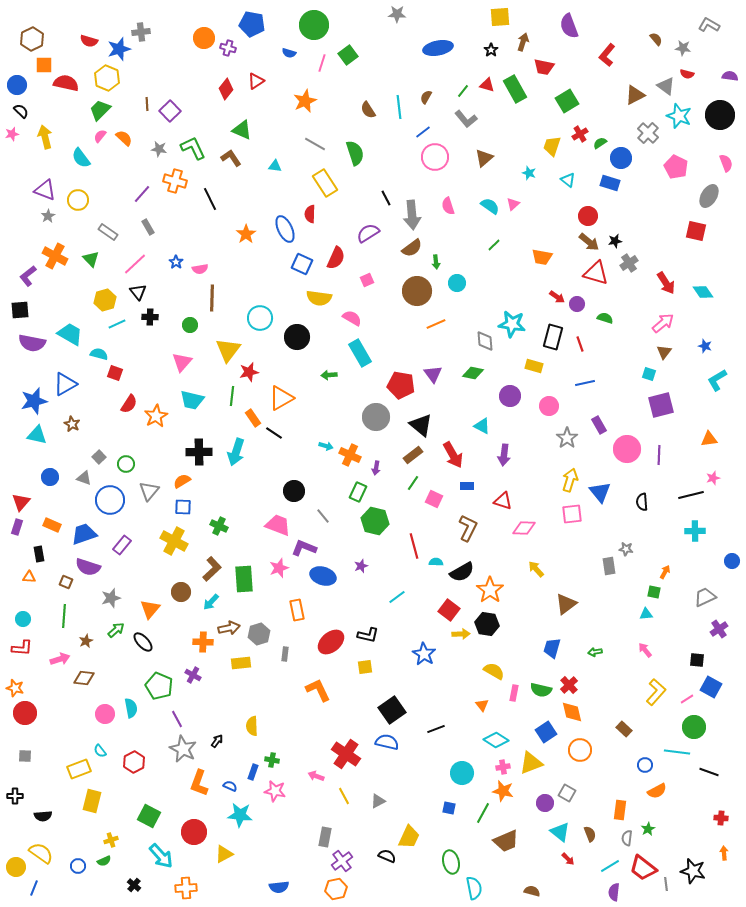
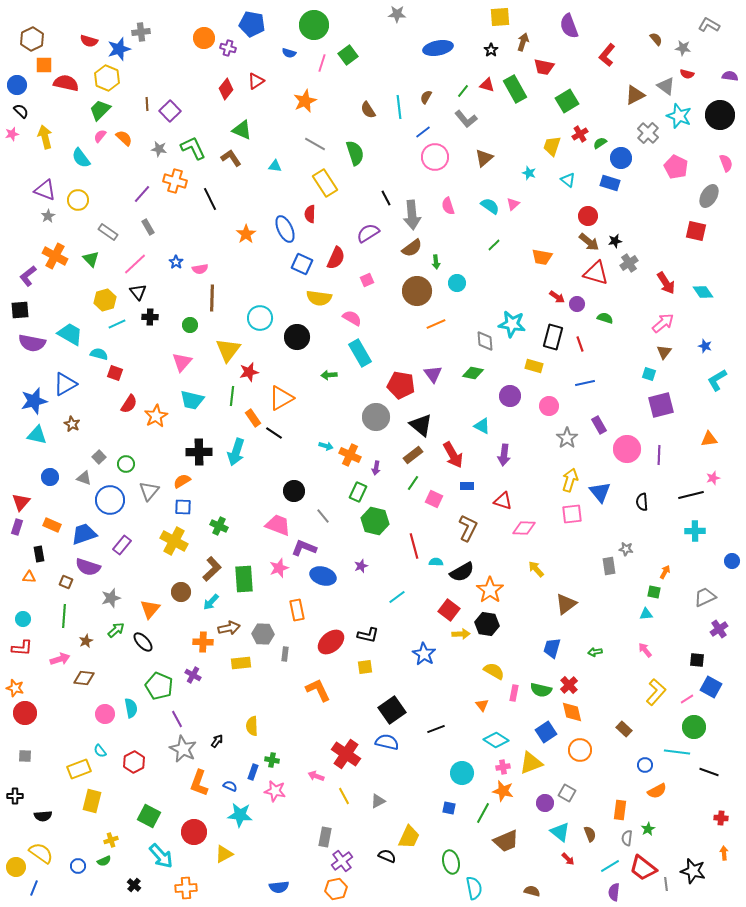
gray hexagon at (259, 634): moved 4 px right; rotated 20 degrees clockwise
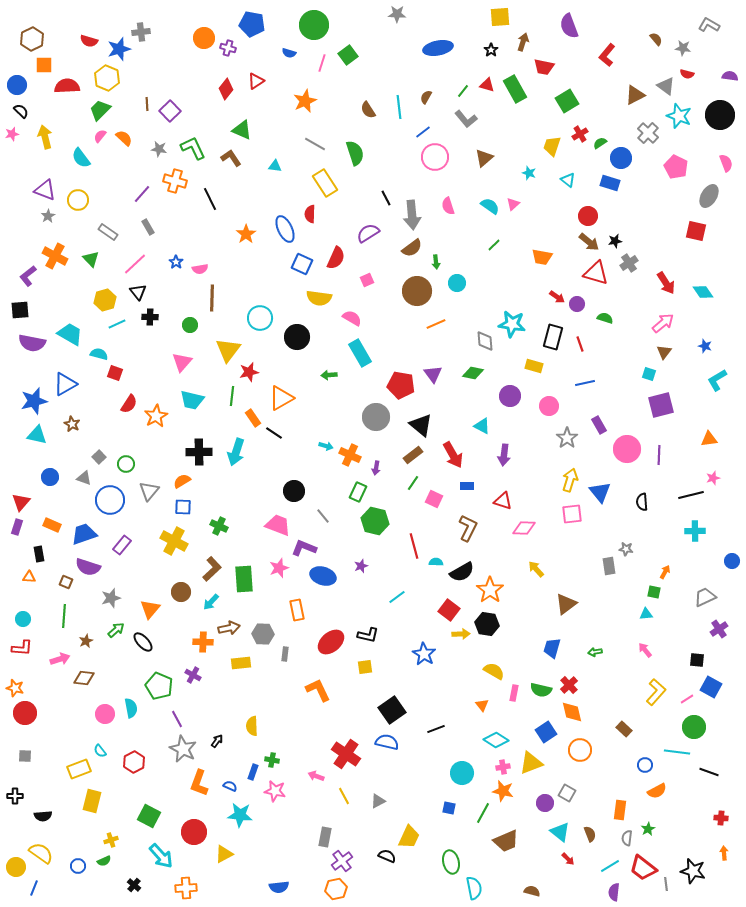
red semicircle at (66, 83): moved 1 px right, 3 px down; rotated 15 degrees counterclockwise
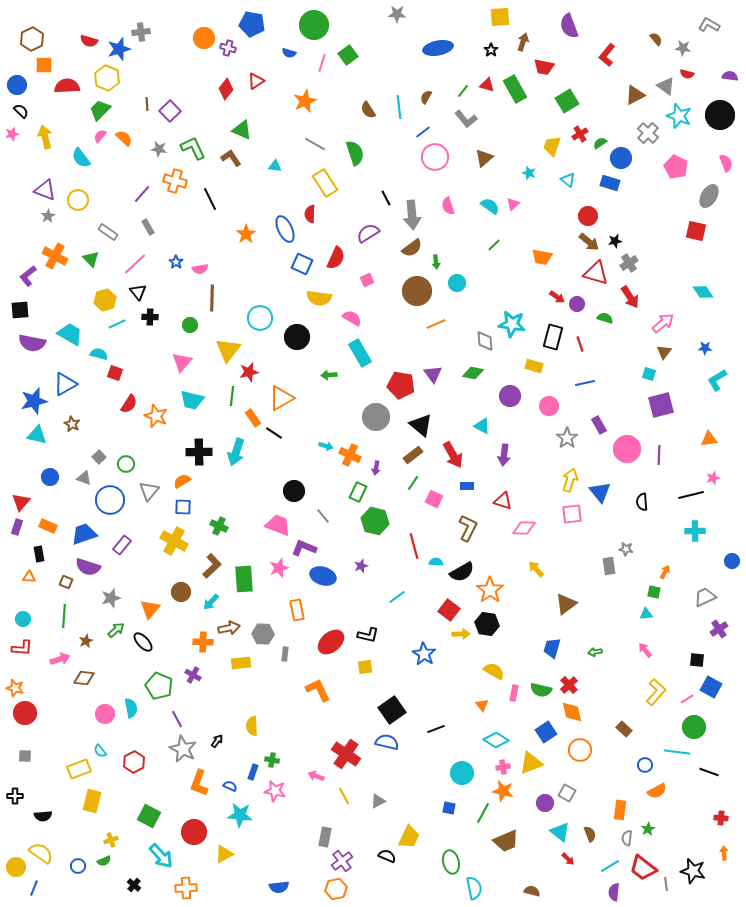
red arrow at (666, 283): moved 36 px left, 14 px down
blue star at (705, 346): moved 2 px down; rotated 16 degrees counterclockwise
orange star at (156, 416): rotated 20 degrees counterclockwise
orange rectangle at (52, 525): moved 4 px left, 1 px down
brown L-shape at (212, 569): moved 3 px up
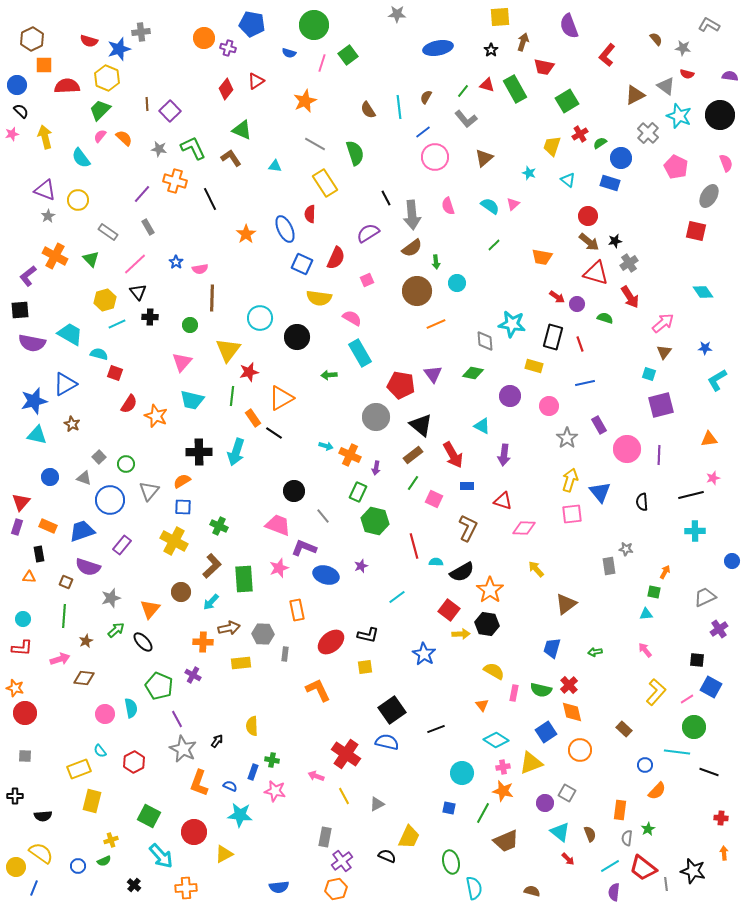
blue trapezoid at (84, 534): moved 2 px left, 3 px up
blue ellipse at (323, 576): moved 3 px right, 1 px up
orange semicircle at (657, 791): rotated 18 degrees counterclockwise
gray triangle at (378, 801): moved 1 px left, 3 px down
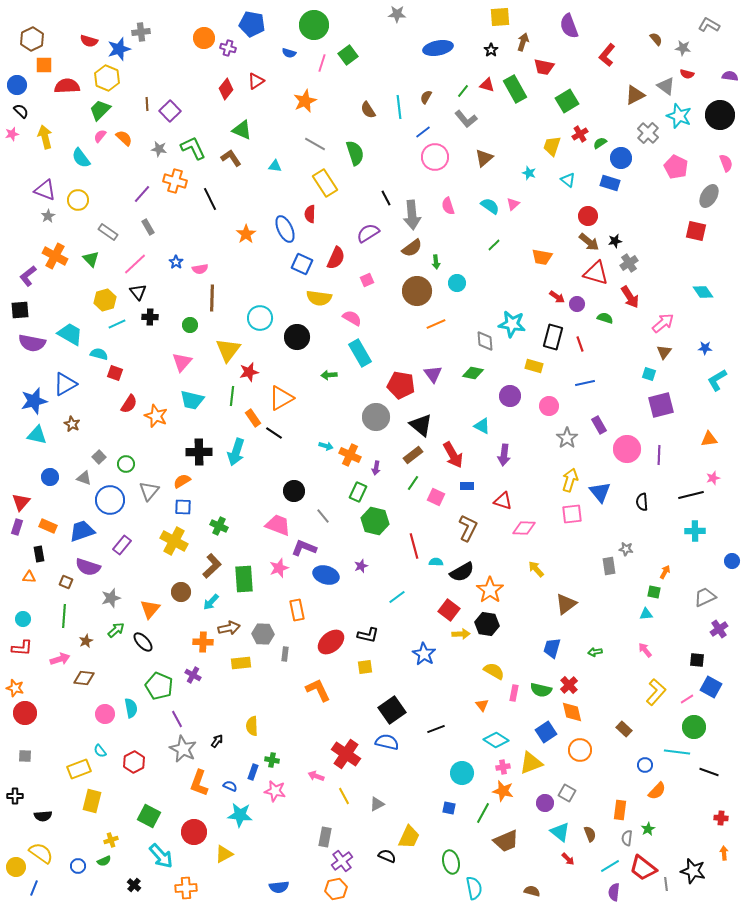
pink square at (434, 499): moved 2 px right, 2 px up
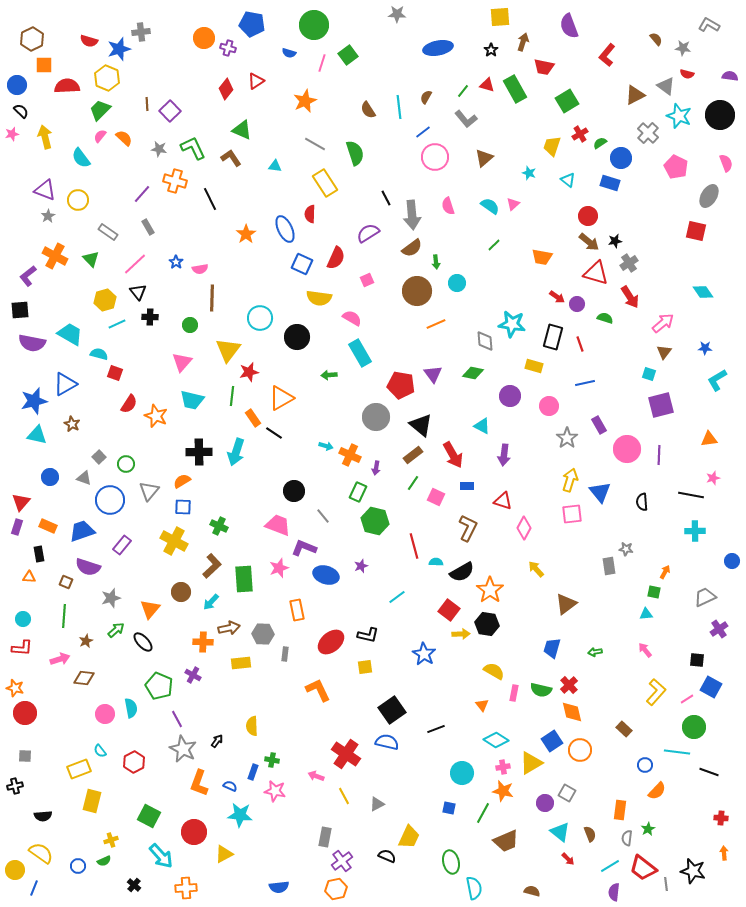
black line at (691, 495): rotated 25 degrees clockwise
pink diamond at (524, 528): rotated 65 degrees counterclockwise
blue square at (546, 732): moved 6 px right, 9 px down
yellow triangle at (531, 763): rotated 10 degrees counterclockwise
black cross at (15, 796): moved 10 px up; rotated 14 degrees counterclockwise
yellow circle at (16, 867): moved 1 px left, 3 px down
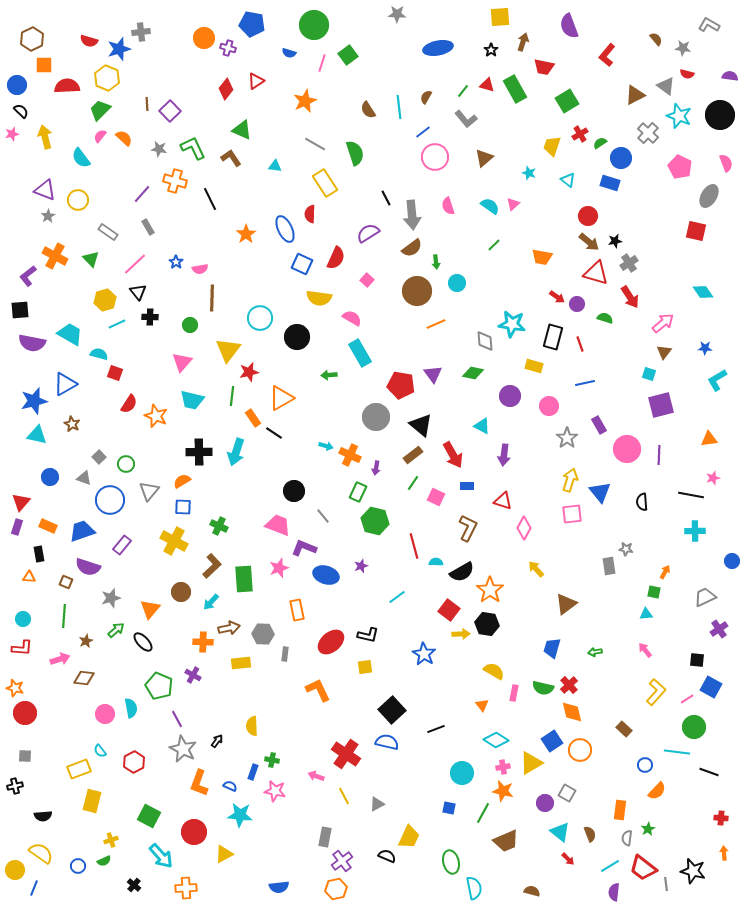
pink pentagon at (676, 167): moved 4 px right
pink square at (367, 280): rotated 24 degrees counterclockwise
green semicircle at (541, 690): moved 2 px right, 2 px up
black square at (392, 710): rotated 8 degrees counterclockwise
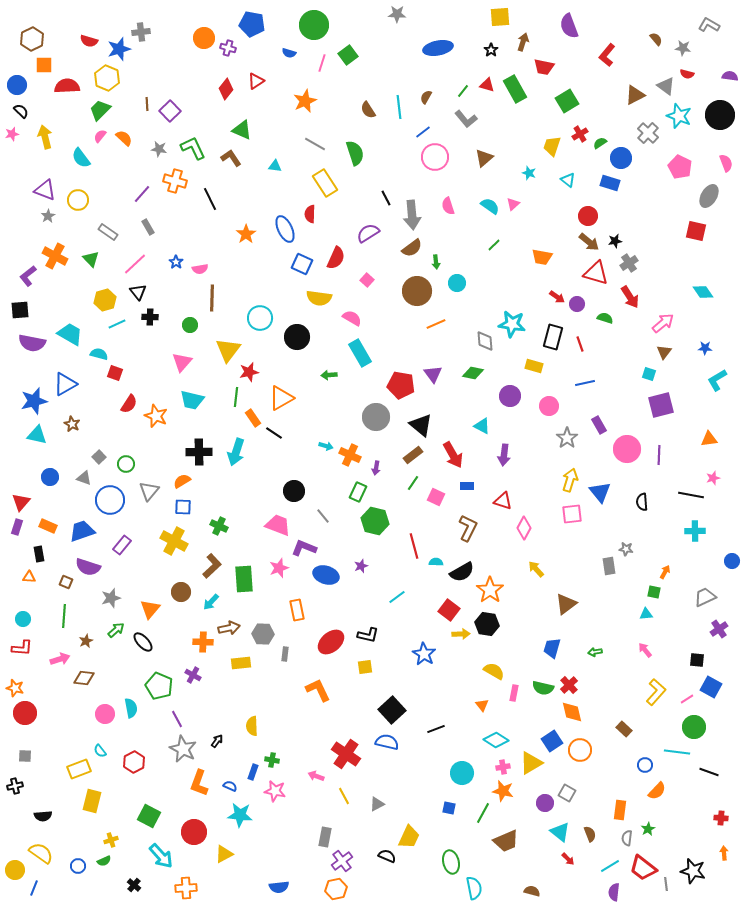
green line at (232, 396): moved 4 px right, 1 px down
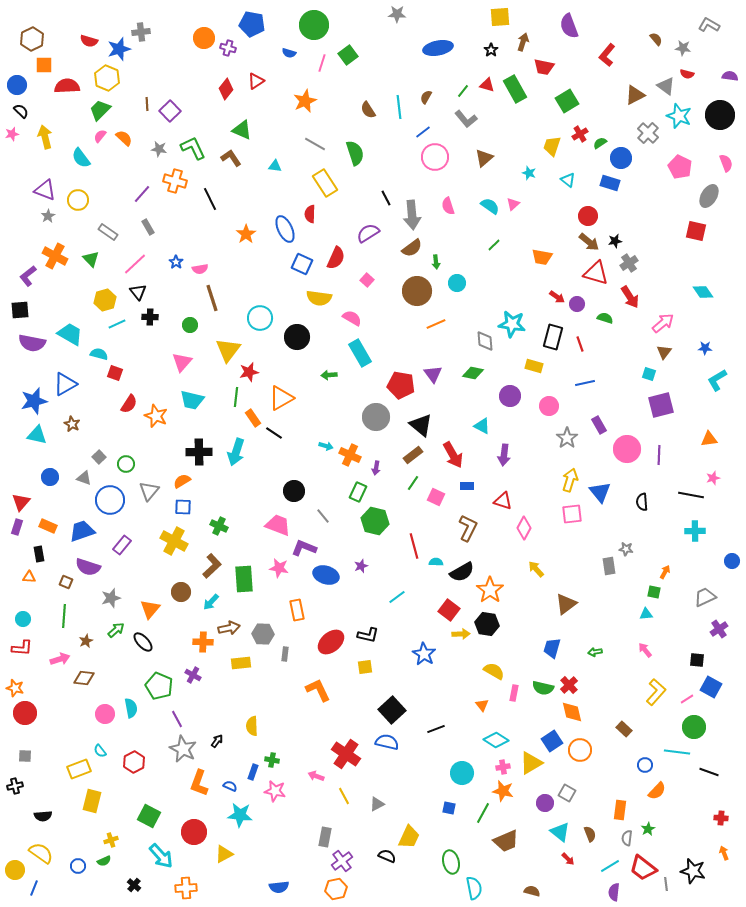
brown line at (212, 298): rotated 20 degrees counterclockwise
pink star at (279, 568): rotated 30 degrees clockwise
orange arrow at (724, 853): rotated 16 degrees counterclockwise
